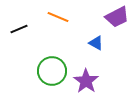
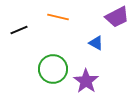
orange line: rotated 10 degrees counterclockwise
black line: moved 1 px down
green circle: moved 1 px right, 2 px up
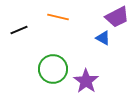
blue triangle: moved 7 px right, 5 px up
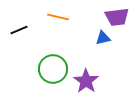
purple trapezoid: rotated 20 degrees clockwise
blue triangle: rotated 42 degrees counterclockwise
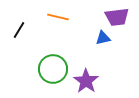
black line: rotated 36 degrees counterclockwise
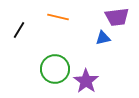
green circle: moved 2 px right
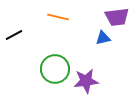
black line: moved 5 px left, 5 px down; rotated 30 degrees clockwise
purple star: rotated 30 degrees clockwise
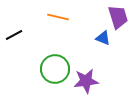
purple trapezoid: moved 1 px right; rotated 100 degrees counterclockwise
blue triangle: rotated 35 degrees clockwise
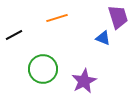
orange line: moved 1 px left, 1 px down; rotated 30 degrees counterclockwise
green circle: moved 12 px left
purple star: moved 2 px left; rotated 20 degrees counterclockwise
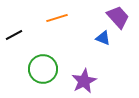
purple trapezoid: rotated 25 degrees counterclockwise
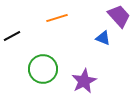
purple trapezoid: moved 1 px right, 1 px up
black line: moved 2 px left, 1 px down
